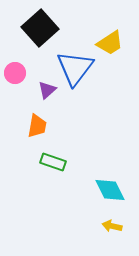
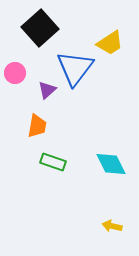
cyan diamond: moved 1 px right, 26 px up
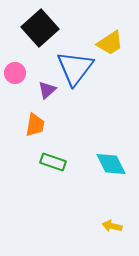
orange trapezoid: moved 2 px left, 1 px up
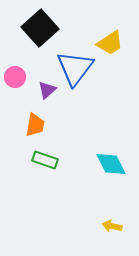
pink circle: moved 4 px down
green rectangle: moved 8 px left, 2 px up
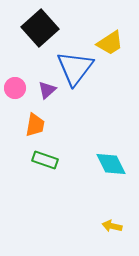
pink circle: moved 11 px down
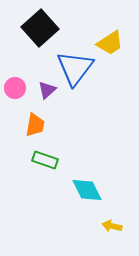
cyan diamond: moved 24 px left, 26 px down
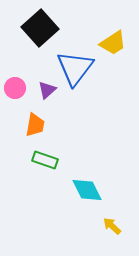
yellow trapezoid: moved 3 px right
yellow arrow: rotated 30 degrees clockwise
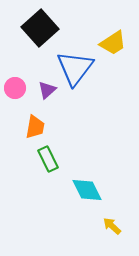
orange trapezoid: moved 2 px down
green rectangle: moved 3 px right, 1 px up; rotated 45 degrees clockwise
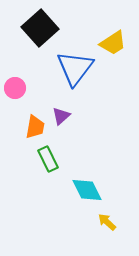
purple triangle: moved 14 px right, 26 px down
yellow arrow: moved 5 px left, 4 px up
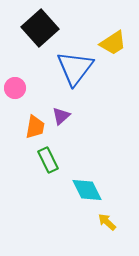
green rectangle: moved 1 px down
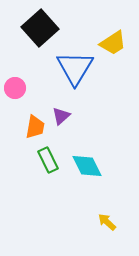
blue triangle: rotated 6 degrees counterclockwise
cyan diamond: moved 24 px up
